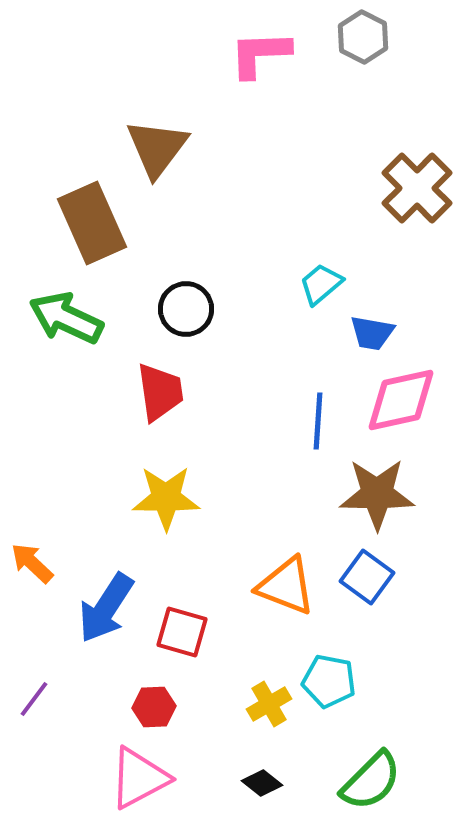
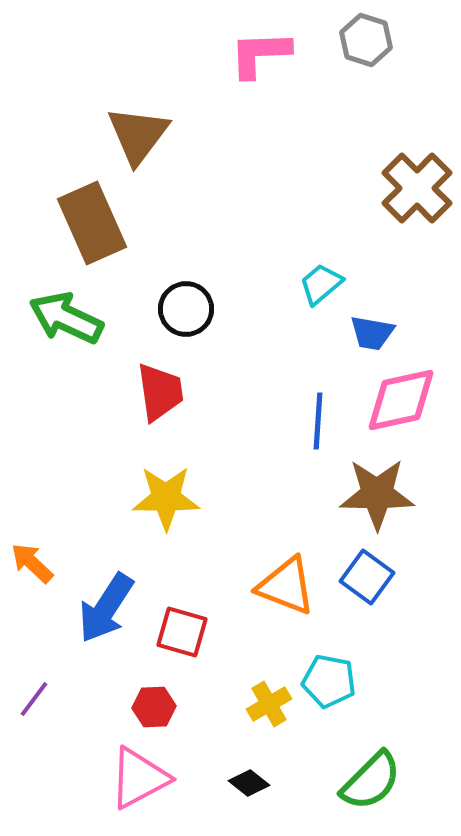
gray hexagon: moved 3 px right, 3 px down; rotated 9 degrees counterclockwise
brown triangle: moved 19 px left, 13 px up
black diamond: moved 13 px left
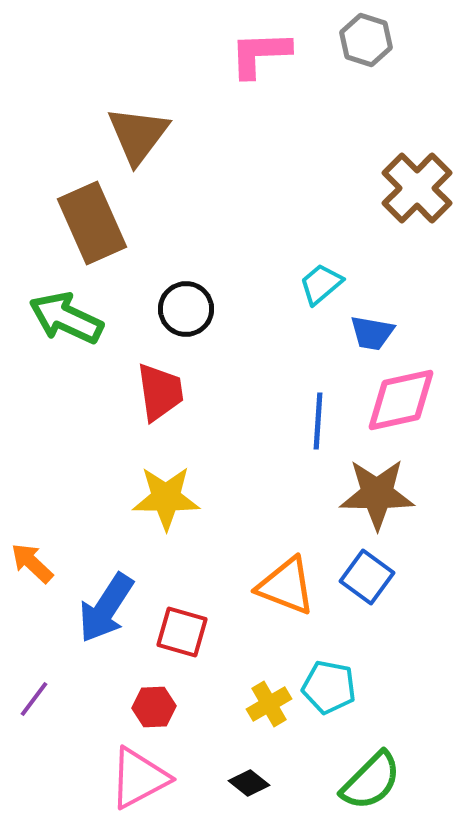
cyan pentagon: moved 6 px down
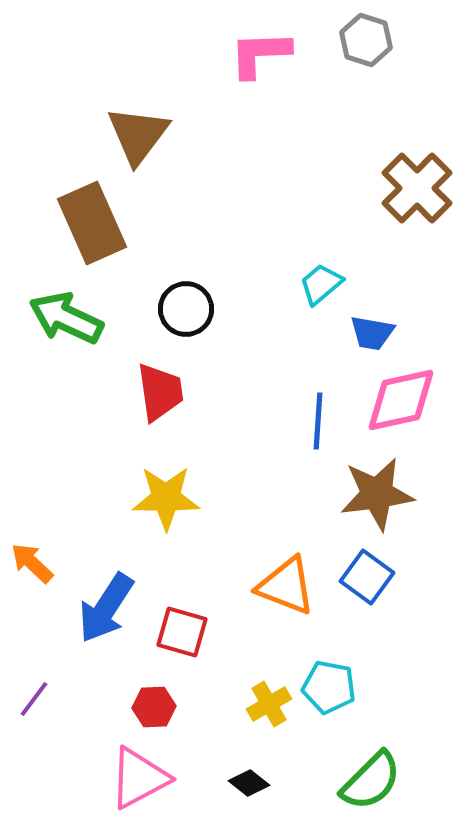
brown star: rotated 8 degrees counterclockwise
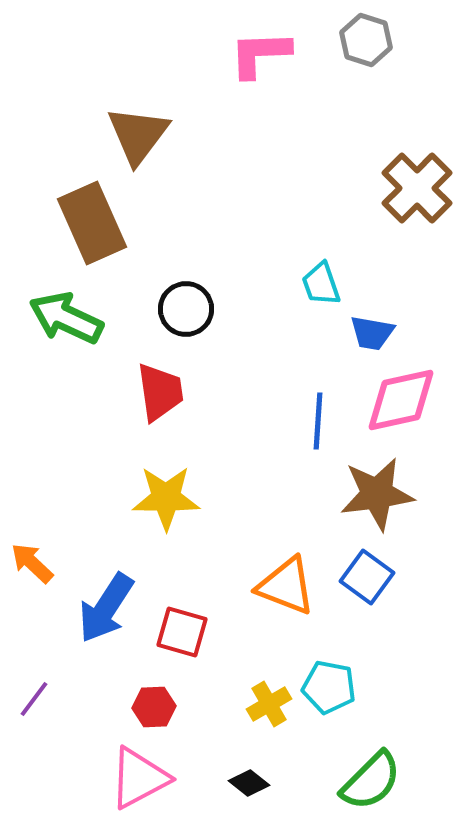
cyan trapezoid: rotated 69 degrees counterclockwise
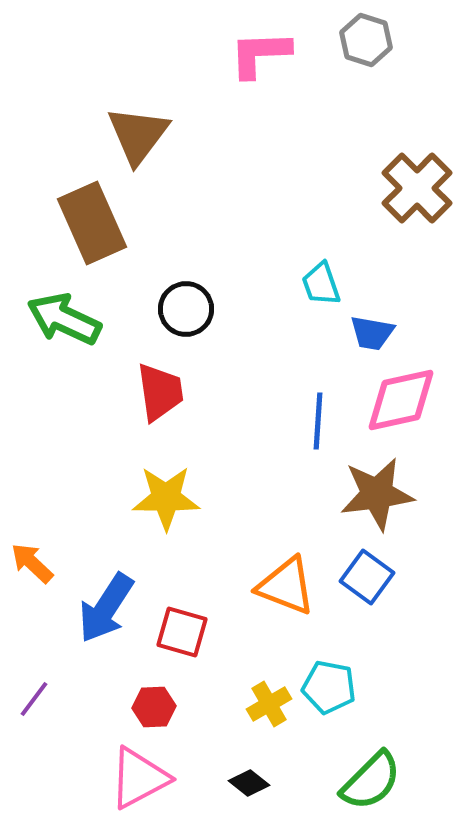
green arrow: moved 2 px left, 1 px down
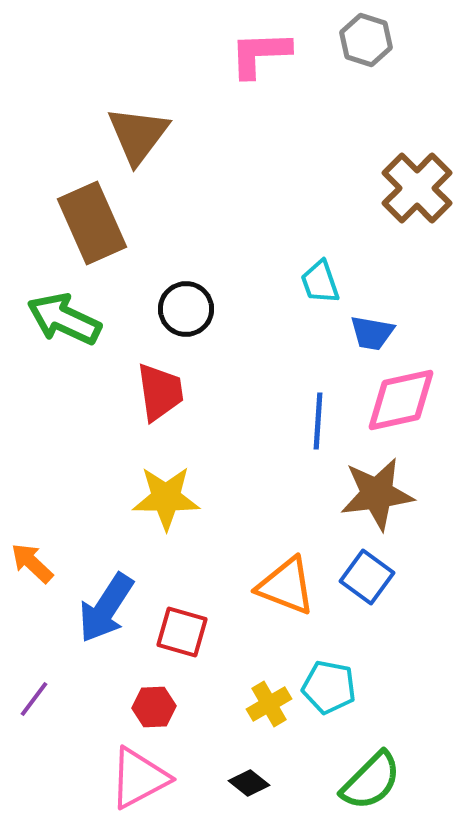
cyan trapezoid: moved 1 px left, 2 px up
